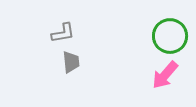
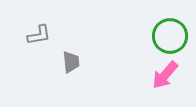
gray L-shape: moved 24 px left, 2 px down
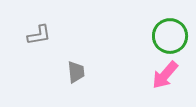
gray trapezoid: moved 5 px right, 10 px down
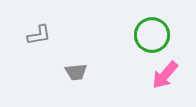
green circle: moved 18 px left, 1 px up
gray trapezoid: rotated 90 degrees clockwise
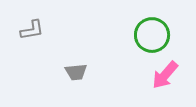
gray L-shape: moved 7 px left, 5 px up
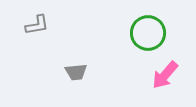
gray L-shape: moved 5 px right, 5 px up
green circle: moved 4 px left, 2 px up
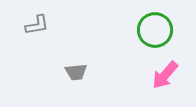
green circle: moved 7 px right, 3 px up
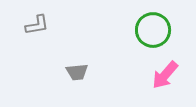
green circle: moved 2 px left
gray trapezoid: moved 1 px right
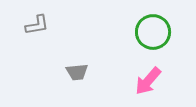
green circle: moved 2 px down
pink arrow: moved 17 px left, 6 px down
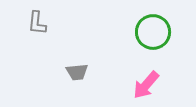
gray L-shape: moved 2 px up; rotated 105 degrees clockwise
pink arrow: moved 2 px left, 4 px down
